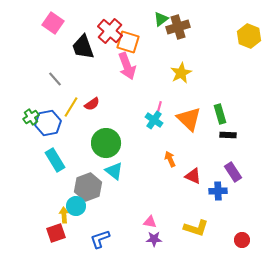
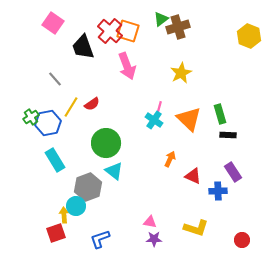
orange square: moved 11 px up
orange arrow: rotated 49 degrees clockwise
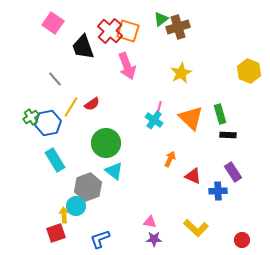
yellow hexagon: moved 35 px down
orange triangle: moved 2 px right, 1 px up
yellow L-shape: rotated 25 degrees clockwise
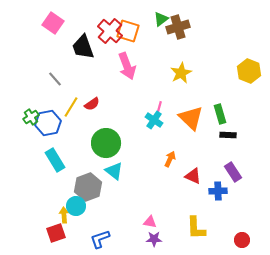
yellow L-shape: rotated 45 degrees clockwise
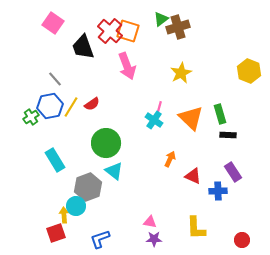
blue hexagon: moved 2 px right, 17 px up
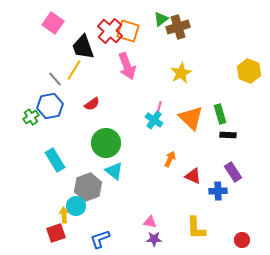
yellow line: moved 3 px right, 37 px up
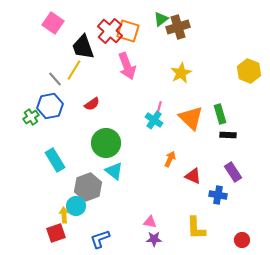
blue cross: moved 4 px down; rotated 12 degrees clockwise
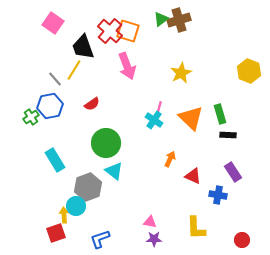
brown cross: moved 1 px right, 7 px up
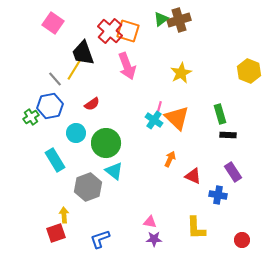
black trapezoid: moved 6 px down
orange triangle: moved 14 px left
cyan circle: moved 73 px up
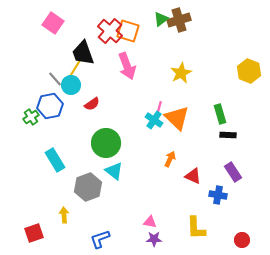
cyan circle: moved 5 px left, 48 px up
red square: moved 22 px left
